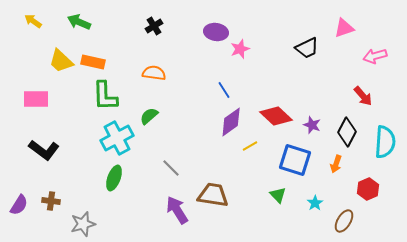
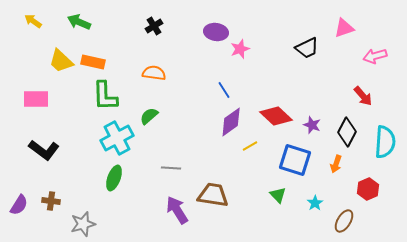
gray line: rotated 42 degrees counterclockwise
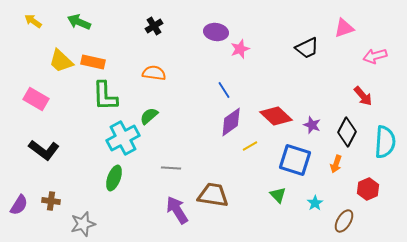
pink rectangle: rotated 30 degrees clockwise
cyan cross: moved 6 px right
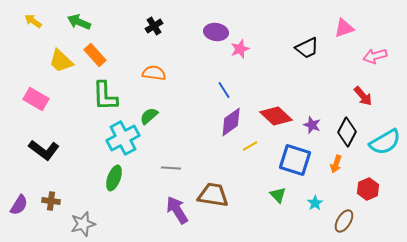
orange rectangle: moved 2 px right, 7 px up; rotated 35 degrees clockwise
cyan semicircle: rotated 56 degrees clockwise
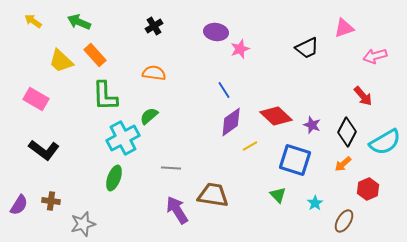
orange arrow: moved 7 px right; rotated 30 degrees clockwise
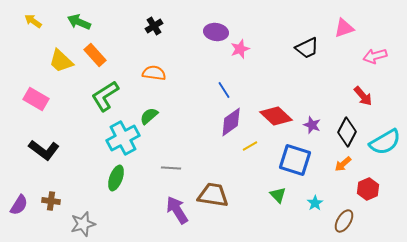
green L-shape: rotated 60 degrees clockwise
green ellipse: moved 2 px right
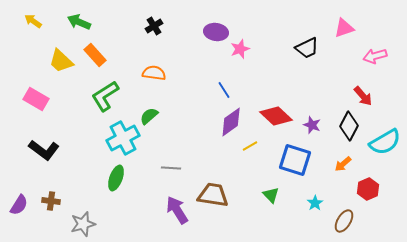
black diamond: moved 2 px right, 6 px up
green triangle: moved 7 px left
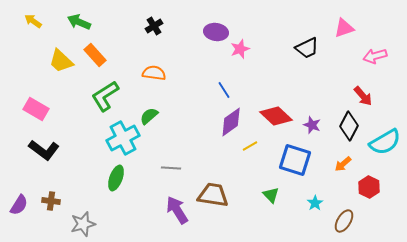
pink rectangle: moved 10 px down
red hexagon: moved 1 px right, 2 px up; rotated 10 degrees counterclockwise
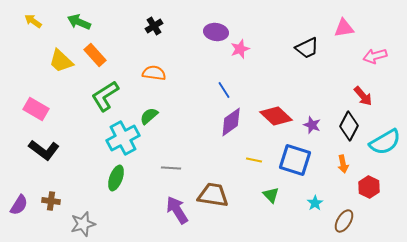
pink triangle: rotated 10 degrees clockwise
yellow line: moved 4 px right, 14 px down; rotated 42 degrees clockwise
orange arrow: rotated 60 degrees counterclockwise
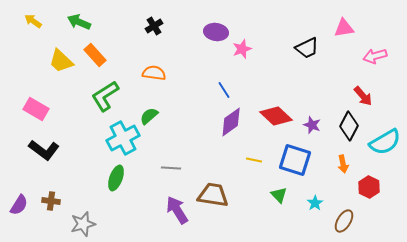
pink star: moved 2 px right
green triangle: moved 8 px right
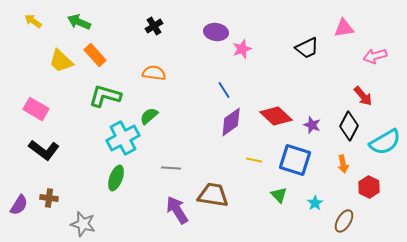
green L-shape: rotated 48 degrees clockwise
brown cross: moved 2 px left, 3 px up
gray star: rotated 30 degrees clockwise
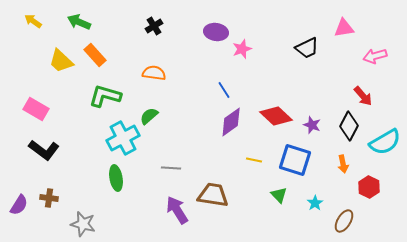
green ellipse: rotated 30 degrees counterclockwise
